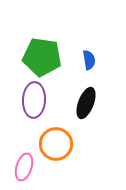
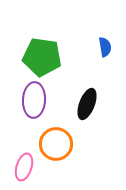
blue semicircle: moved 16 px right, 13 px up
black ellipse: moved 1 px right, 1 px down
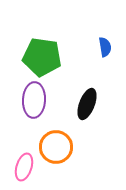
orange circle: moved 3 px down
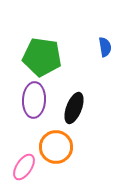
black ellipse: moved 13 px left, 4 px down
pink ellipse: rotated 16 degrees clockwise
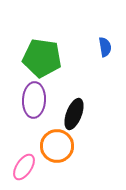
green pentagon: moved 1 px down
black ellipse: moved 6 px down
orange circle: moved 1 px right, 1 px up
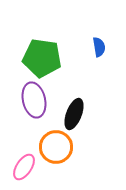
blue semicircle: moved 6 px left
purple ellipse: rotated 16 degrees counterclockwise
orange circle: moved 1 px left, 1 px down
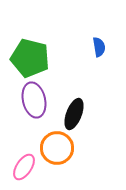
green pentagon: moved 12 px left; rotated 6 degrees clockwise
orange circle: moved 1 px right, 1 px down
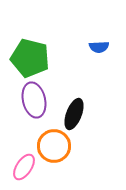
blue semicircle: rotated 96 degrees clockwise
orange circle: moved 3 px left, 2 px up
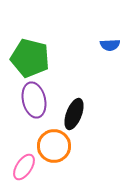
blue semicircle: moved 11 px right, 2 px up
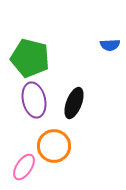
black ellipse: moved 11 px up
